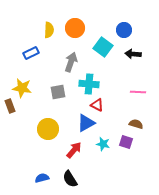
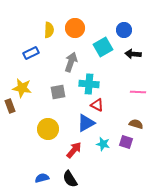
cyan square: rotated 24 degrees clockwise
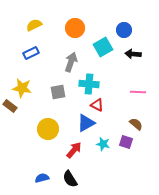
yellow semicircle: moved 15 px left, 5 px up; rotated 119 degrees counterclockwise
brown rectangle: rotated 32 degrees counterclockwise
brown semicircle: rotated 24 degrees clockwise
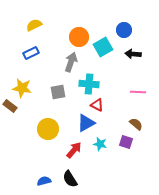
orange circle: moved 4 px right, 9 px down
cyan star: moved 3 px left
blue semicircle: moved 2 px right, 3 px down
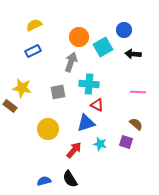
blue rectangle: moved 2 px right, 2 px up
blue triangle: rotated 12 degrees clockwise
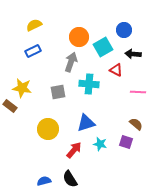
red triangle: moved 19 px right, 35 px up
